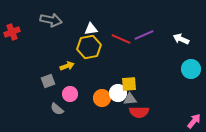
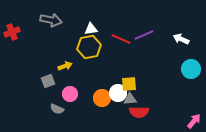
yellow arrow: moved 2 px left
gray semicircle: rotated 16 degrees counterclockwise
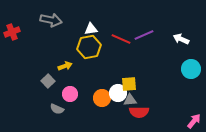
gray square: rotated 24 degrees counterclockwise
gray triangle: moved 1 px down
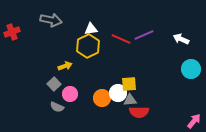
yellow hexagon: moved 1 px left, 1 px up; rotated 15 degrees counterclockwise
gray square: moved 6 px right, 3 px down
gray semicircle: moved 2 px up
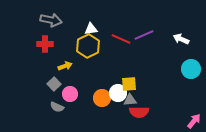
red cross: moved 33 px right, 12 px down; rotated 21 degrees clockwise
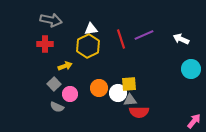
red line: rotated 48 degrees clockwise
orange circle: moved 3 px left, 10 px up
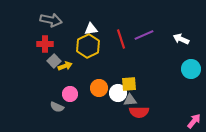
gray square: moved 23 px up
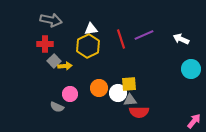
yellow arrow: rotated 16 degrees clockwise
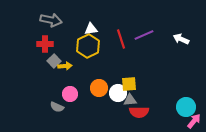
cyan circle: moved 5 px left, 38 px down
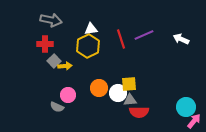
pink circle: moved 2 px left, 1 px down
